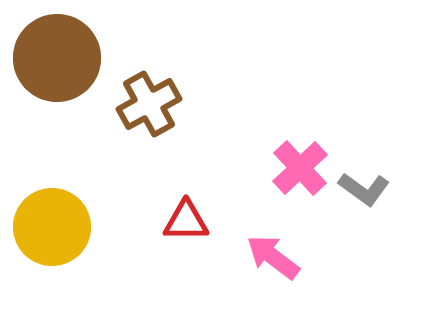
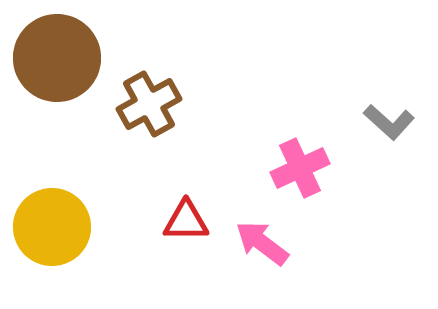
pink cross: rotated 18 degrees clockwise
gray L-shape: moved 25 px right, 67 px up; rotated 6 degrees clockwise
pink arrow: moved 11 px left, 14 px up
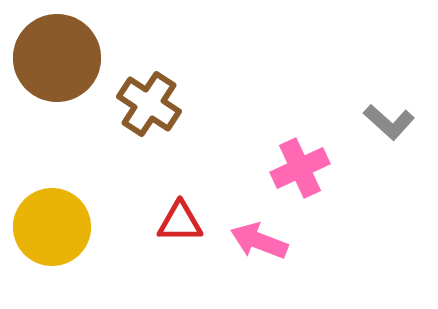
brown cross: rotated 28 degrees counterclockwise
red triangle: moved 6 px left, 1 px down
pink arrow: moved 3 px left, 2 px up; rotated 16 degrees counterclockwise
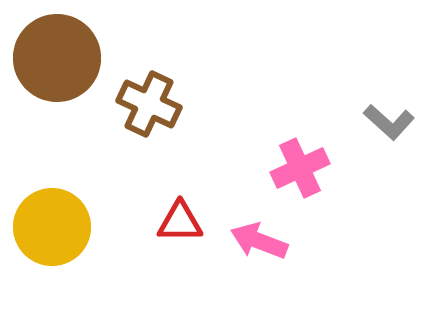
brown cross: rotated 8 degrees counterclockwise
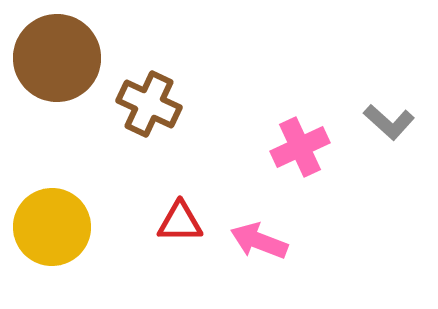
pink cross: moved 21 px up
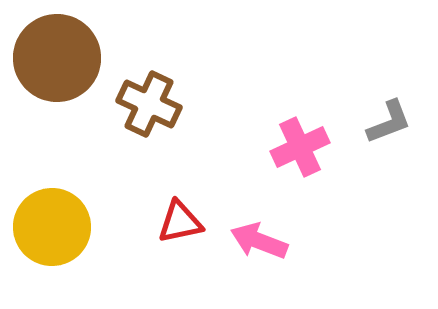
gray L-shape: rotated 63 degrees counterclockwise
red triangle: rotated 12 degrees counterclockwise
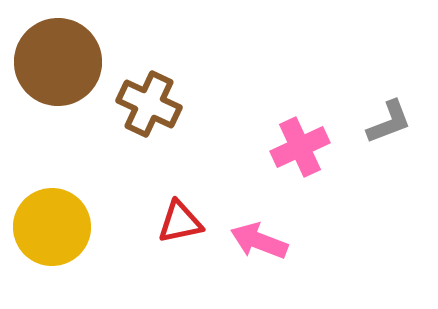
brown circle: moved 1 px right, 4 px down
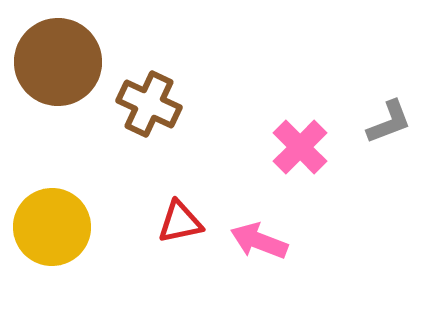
pink cross: rotated 20 degrees counterclockwise
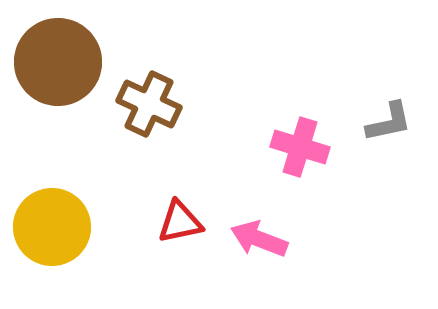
gray L-shape: rotated 9 degrees clockwise
pink cross: rotated 28 degrees counterclockwise
pink arrow: moved 2 px up
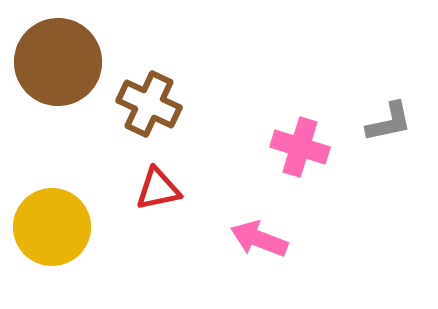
red triangle: moved 22 px left, 33 px up
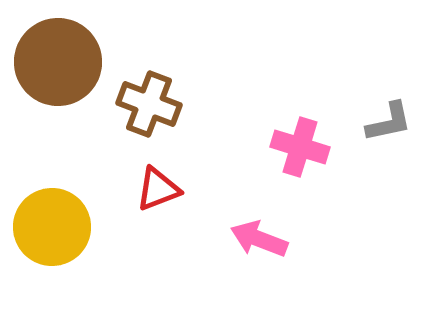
brown cross: rotated 4 degrees counterclockwise
red triangle: rotated 9 degrees counterclockwise
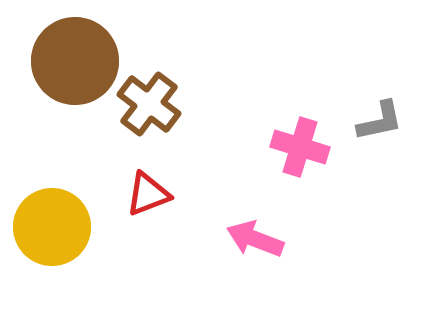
brown circle: moved 17 px right, 1 px up
brown cross: rotated 16 degrees clockwise
gray L-shape: moved 9 px left, 1 px up
red triangle: moved 10 px left, 5 px down
pink arrow: moved 4 px left
